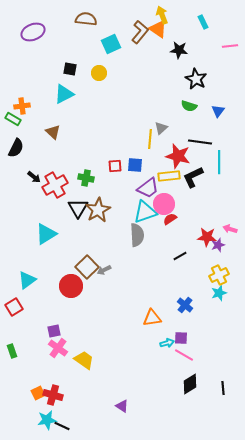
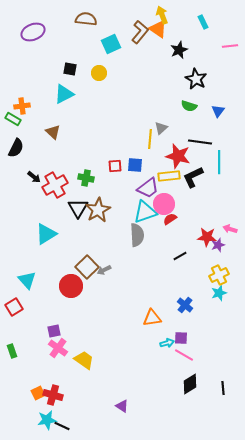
black star at (179, 50): rotated 30 degrees counterclockwise
cyan triangle at (27, 280): rotated 36 degrees counterclockwise
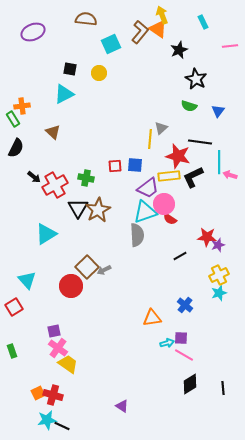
green rectangle at (13, 119): rotated 28 degrees clockwise
red semicircle at (170, 219): rotated 112 degrees counterclockwise
pink arrow at (230, 229): moved 54 px up
yellow trapezoid at (84, 360): moved 16 px left, 4 px down
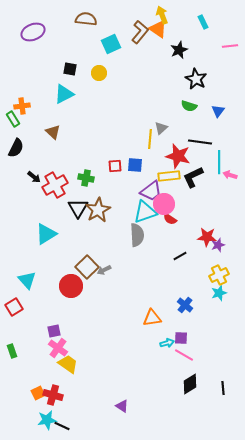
purple trapezoid at (148, 188): moved 3 px right, 3 px down
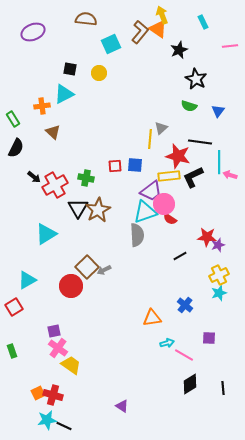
orange cross at (22, 106): moved 20 px right
cyan triangle at (27, 280): rotated 42 degrees clockwise
purple square at (181, 338): moved 28 px right
yellow trapezoid at (68, 364): moved 3 px right, 1 px down
black line at (62, 426): moved 2 px right
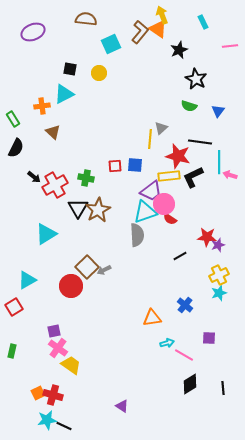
green rectangle at (12, 351): rotated 32 degrees clockwise
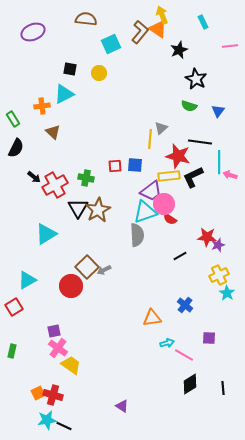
cyan star at (219, 293): moved 8 px right; rotated 21 degrees counterclockwise
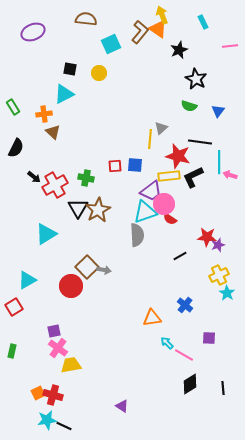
orange cross at (42, 106): moved 2 px right, 8 px down
green rectangle at (13, 119): moved 12 px up
gray arrow at (104, 270): rotated 144 degrees counterclockwise
cyan arrow at (167, 343): rotated 120 degrees counterclockwise
yellow trapezoid at (71, 365): rotated 45 degrees counterclockwise
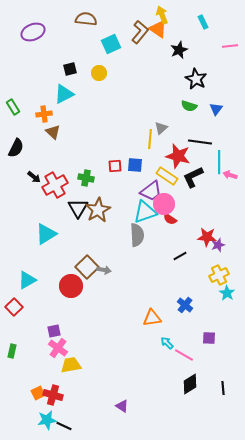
black square at (70, 69): rotated 24 degrees counterclockwise
blue triangle at (218, 111): moved 2 px left, 2 px up
yellow rectangle at (169, 176): moved 2 px left; rotated 40 degrees clockwise
red square at (14, 307): rotated 12 degrees counterclockwise
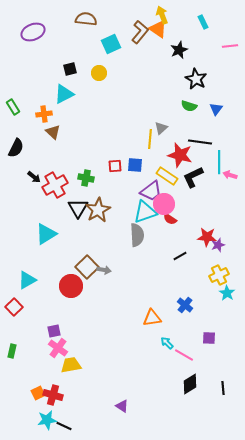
red star at (178, 156): moved 2 px right, 1 px up
